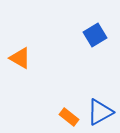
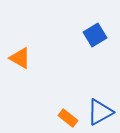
orange rectangle: moved 1 px left, 1 px down
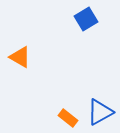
blue square: moved 9 px left, 16 px up
orange triangle: moved 1 px up
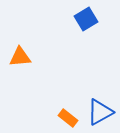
orange triangle: rotated 35 degrees counterclockwise
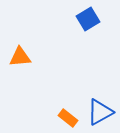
blue square: moved 2 px right
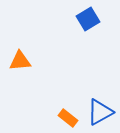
orange triangle: moved 4 px down
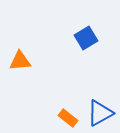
blue square: moved 2 px left, 19 px down
blue triangle: moved 1 px down
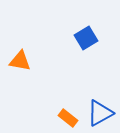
orange triangle: rotated 15 degrees clockwise
